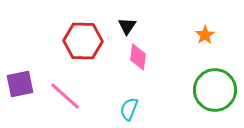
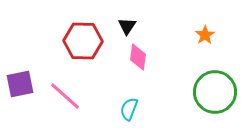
green circle: moved 2 px down
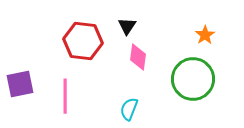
red hexagon: rotated 6 degrees clockwise
green circle: moved 22 px left, 13 px up
pink line: rotated 48 degrees clockwise
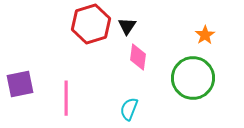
red hexagon: moved 8 px right, 17 px up; rotated 24 degrees counterclockwise
green circle: moved 1 px up
pink line: moved 1 px right, 2 px down
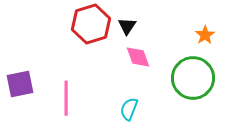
pink diamond: rotated 28 degrees counterclockwise
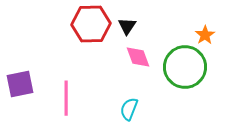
red hexagon: rotated 15 degrees clockwise
green circle: moved 8 px left, 11 px up
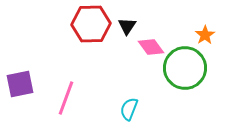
pink diamond: moved 13 px right, 10 px up; rotated 16 degrees counterclockwise
green circle: moved 1 px down
pink line: rotated 20 degrees clockwise
